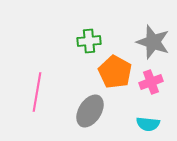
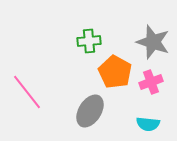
pink line: moved 10 px left; rotated 48 degrees counterclockwise
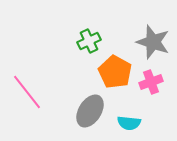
green cross: rotated 20 degrees counterclockwise
cyan semicircle: moved 19 px left, 1 px up
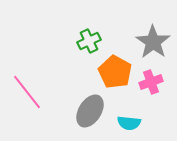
gray star: rotated 16 degrees clockwise
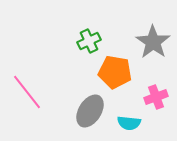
orange pentagon: rotated 20 degrees counterclockwise
pink cross: moved 5 px right, 15 px down
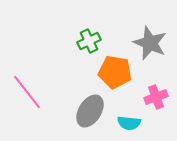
gray star: moved 3 px left, 1 px down; rotated 12 degrees counterclockwise
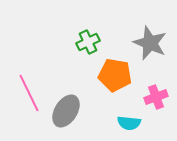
green cross: moved 1 px left, 1 px down
orange pentagon: moved 3 px down
pink line: moved 2 px right, 1 px down; rotated 12 degrees clockwise
gray ellipse: moved 24 px left
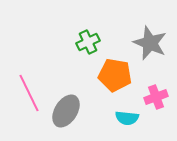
cyan semicircle: moved 2 px left, 5 px up
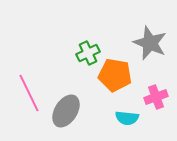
green cross: moved 11 px down
